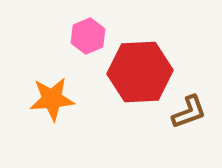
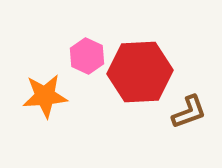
pink hexagon: moved 1 px left, 20 px down; rotated 12 degrees counterclockwise
orange star: moved 7 px left, 3 px up
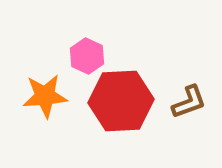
red hexagon: moved 19 px left, 29 px down
brown L-shape: moved 10 px up
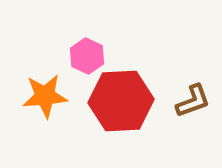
brown L-shape: moved 4 px right, 1 px up
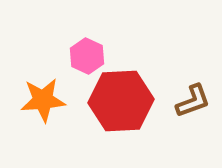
orange star: moved 2 px left, 4 px down
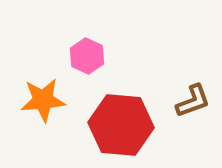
red hexagon: moved 24 px down; rotated 8 degrees clockwise
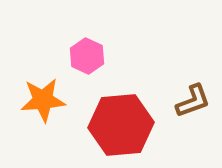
red hexagon: rotated 10 degrees counterclockwise
